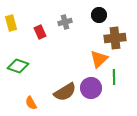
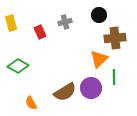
green diamond: rotated 10 degrees clockwise
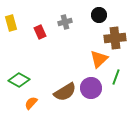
green diamond: moved 1 px right, 14 px down
green line: moved 2 px right; rotated 21 degrees clockwise
orange semicircle: rotated 72 degrees clockwise
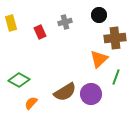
purple circle: moved 6 px down
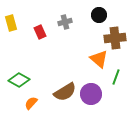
orange triangle: rotated 36 degrees counterclockwise
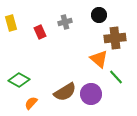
green line: rotated 63 degrees counterclockwise
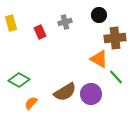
orange triangle: rotated 12 degrees counterclockwise
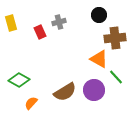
gray cross: moved 6 px left
purple circle: moved 3 px right, 4 px up
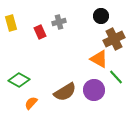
black circle: moved 2 px right, 1 px down
brown cross: moved 1 px left, 1 px down; rotated 20 degrees counterclockwise
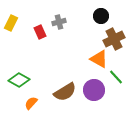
yellow rectangle: rotated 42 degrees clockwise
